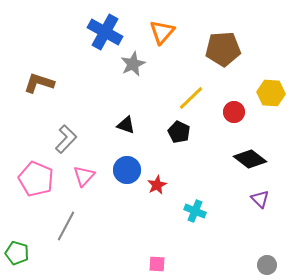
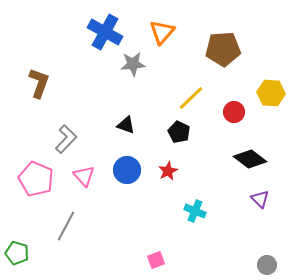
gray star: rotated 20 degrees clockwise
brown L-shape: rotated 92 degrees clockwise
pink triangle: rotated 25 degrees counterclockwise
red star: moved 11 px right, 14 px up
pink square: moved 1 px left, 4 px up; rotated 24 degrees counterclockwise
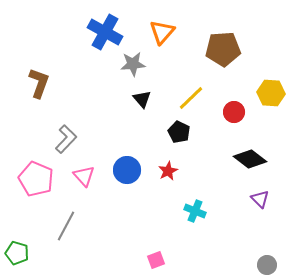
black triangle: moved 16 px right, 26 px up; rotated 30 degrees clockwise
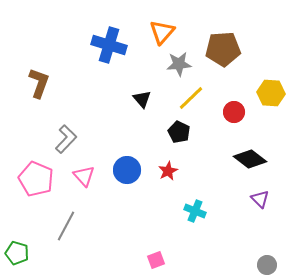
blue cross: moved 4 px right, 13 px down; rotated 12 degrees counterclockwise
gray star: moved 46 px right
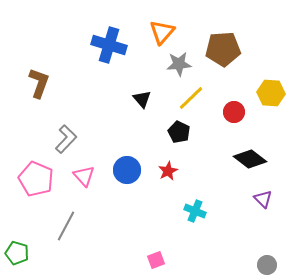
purple triangle: moved 3 px right
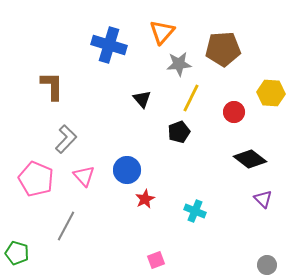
brown L-shape: moved 13 px right, 3 px down; rotated 20 degrees counterclockwise
yellow line: rotated 20 degrees counterclockwise
black pentagon: rotated 25 degrees clockwise
red star: moved 23 px left, 28 px down
